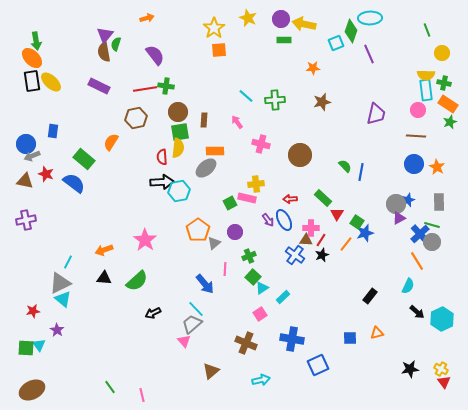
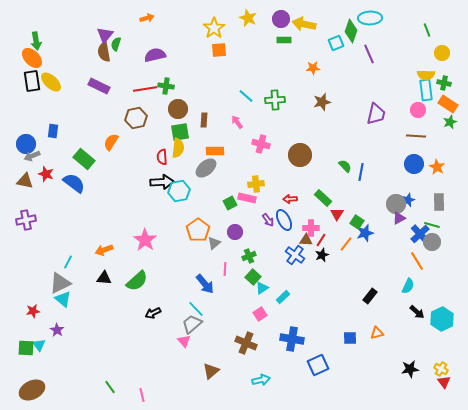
purple semicircle at (155, 55): rotated 65 degrees counterclockwise
brown circle at (178, 112): moved 3 px up
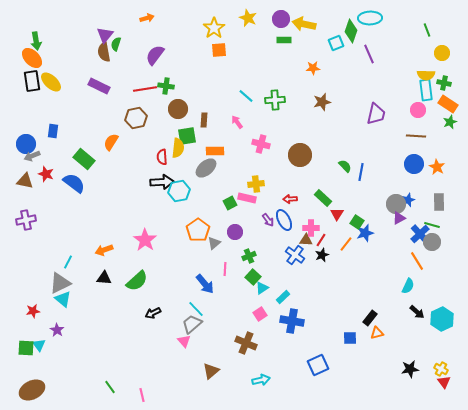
purple semicircle at (155, 55): rotated 40 degrees counterclockwise
green square at (180, 132): moved 7 px right, 4 px down
black rectangle at (370, 296): moved 22 px down
blue cross at (292, 339): moved 18 px up
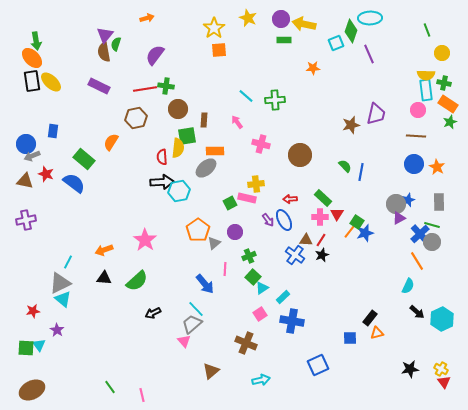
brown star at (322, 102): moved 29 px right, 23 px down
pink cross at (311, 228): moved 9 px right, 11 px up
orange line at (346, 244): moved 4 px right, 13 px up
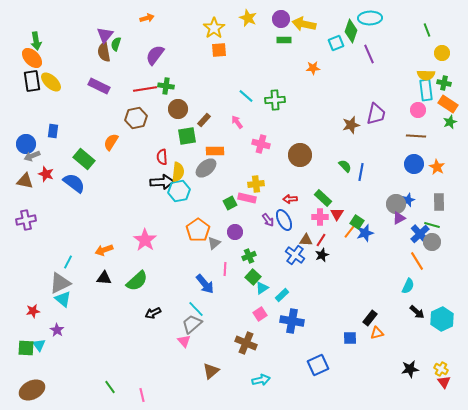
brown rectangle at (204, 120): rotated 40 degrees clockwise
yellow semicircle at (178, 148): moved 24 px down
cyan rectangle at (283, 297): moved 1 px left, 2 px up
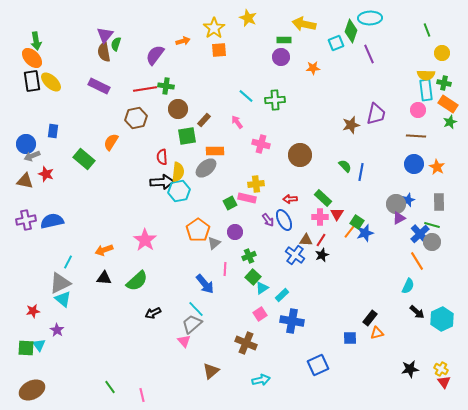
orange arrow at (147, 18): moved 36 px right, 23 px down
purple circle at (281, 19): moved 38 px down
blue semicircle at (74, 183): moved 22 px left, 38 px down; rotated 50 degrees counterclockwise
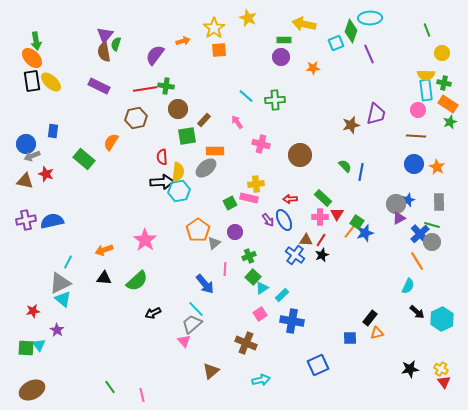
pink rectangle at (247, 198): moved 2 px right
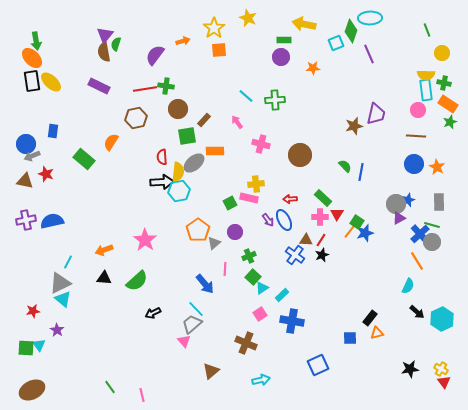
brown star at (351, 125): moved 3 px right, 1 px down
gray ellipse at (206, 168): moved 12 px left, 5 px up
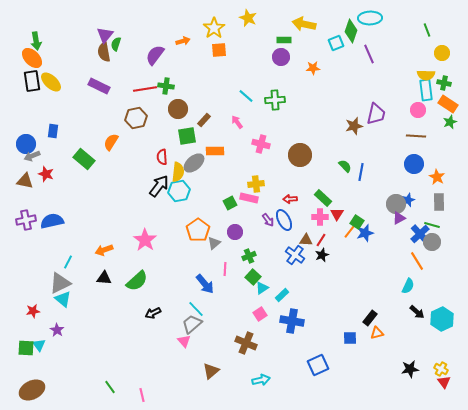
orange star at (437, 167): moved 10 px down
black arrow at (162, 182): moved 3 px left, 4 px down; rotated 50 degrees counterclockwise
